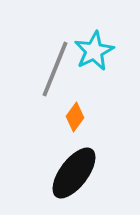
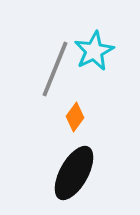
black ellipse: rotated 8 degrees counterclockwise
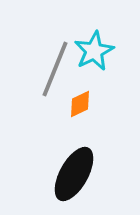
orange diamond: moved 5 px right, 13 px up; rotated 28 degrees clockwise
black ellipse: moved 1 px down
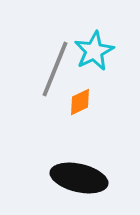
orange diamond: moved 2 px up
black ellipse: moved 5 px right, 4 px down; rotated 74 degrees clockwise
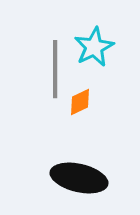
cyan star: moved 4 px up
gray line: rotated 22 degrees counterclockwise
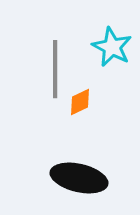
cyan star: moved 18 px right; rotated 18 degrees counterclockwise
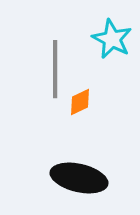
cyan star: moved 8 px up
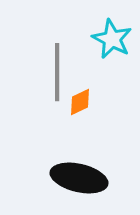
gray line: moved 2 px right, 3 px down
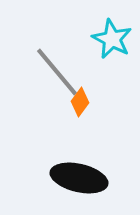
gray line: rotated 40 degrees counterclockwise
orange diamond: rotated 28 degrees counterclockwise
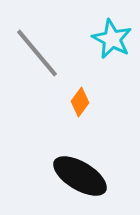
gray line: moved 20 px left, 19 px up
black ellipse: moved 1 px right, 2 px up; rotated 18 degrees clockwise
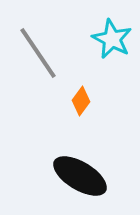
gray line: moved 1 px right; rotated 6 degrees clockwise
orange diamond: moved 1 px right, 1 px up
